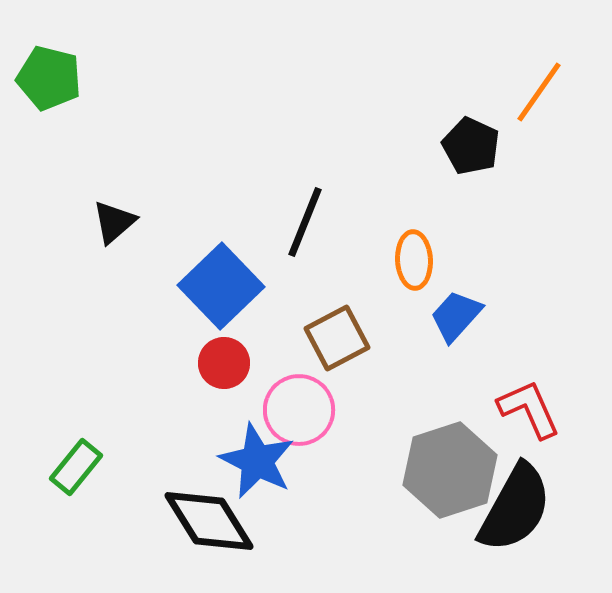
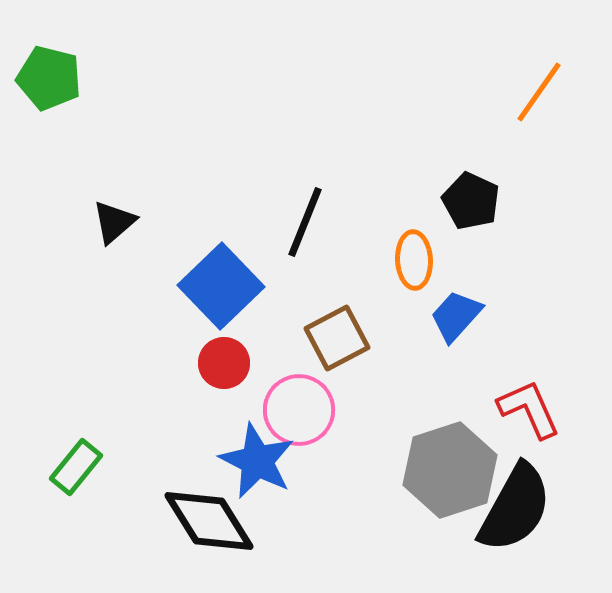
black pentagon: moved 55 px down
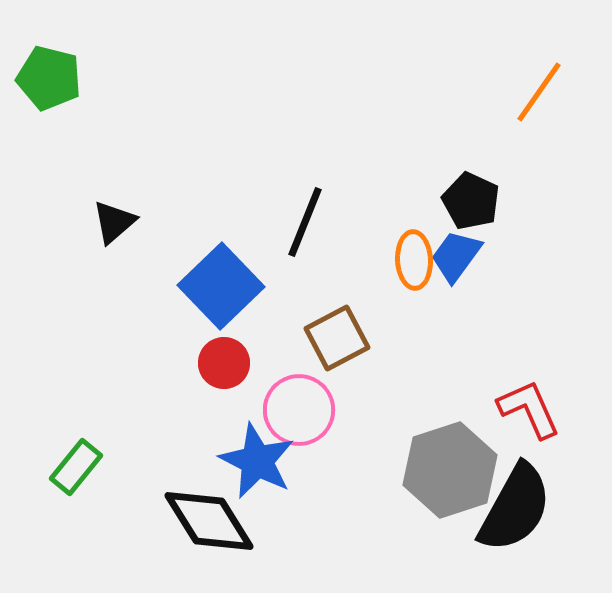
blue trapezoid: moved 60 px up; rotated 6 degrees counterclockwise
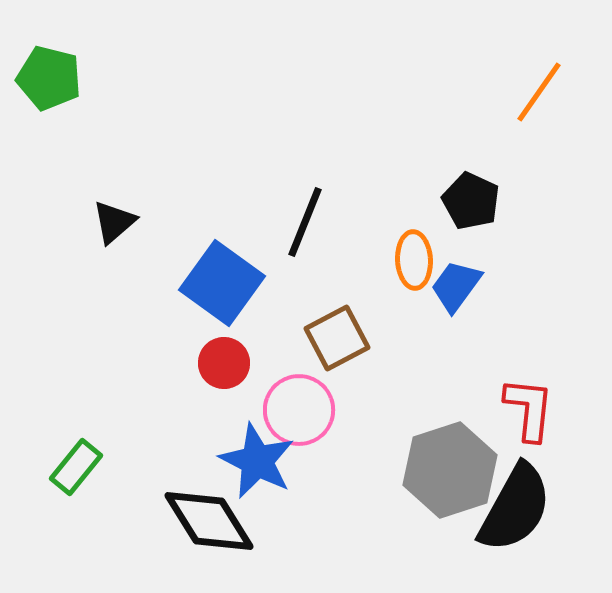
blue trapezoid: moved 30 px down
blue square: moved 1 px right, 3 px up; rotated 10 degrees counterclockwise
red L-shape: rotated 30 degrees clockwise
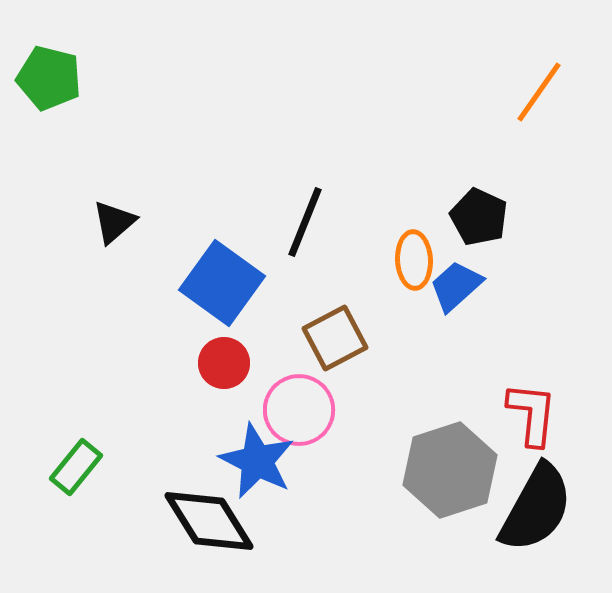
black pentagon: moved 8 px right, 16 px down
blue trapezoid: rotated 12 degrees clockwise
brown square: moved 2 px left
red L-shape: moved 3 px right, 5 px down
black semicircle: moved 21 px right
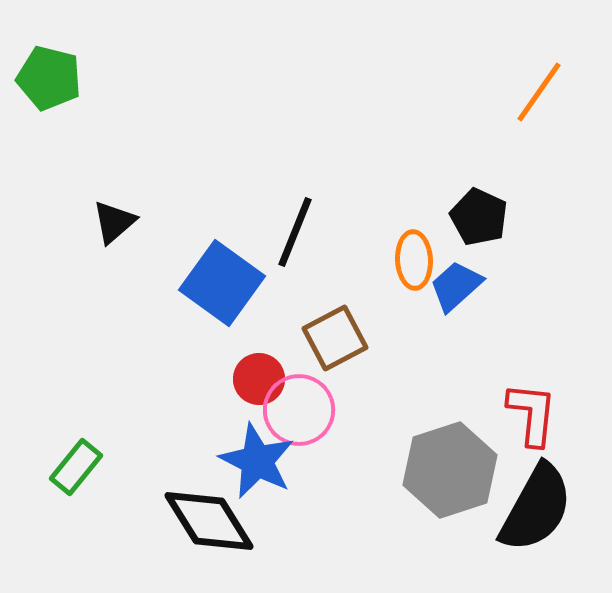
black line: moved 10 px left, 10 px down
red circle: moved 35 px right, 16 px down
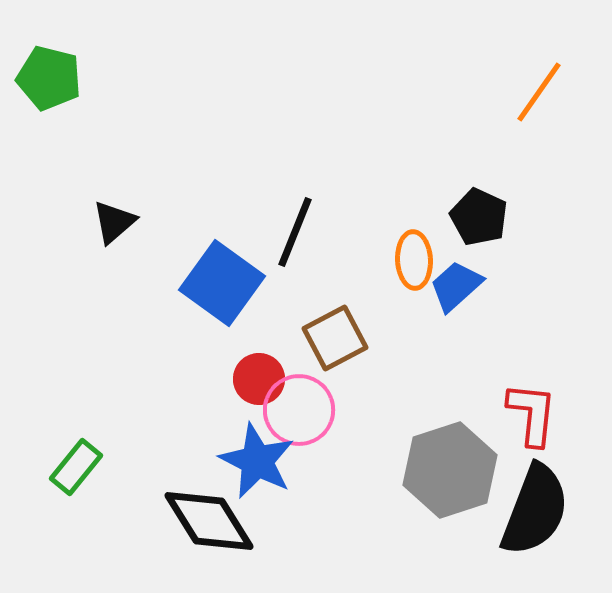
black semicircle: moved 1 px left, 2 px down; rotated 8 degrees counterclockwise
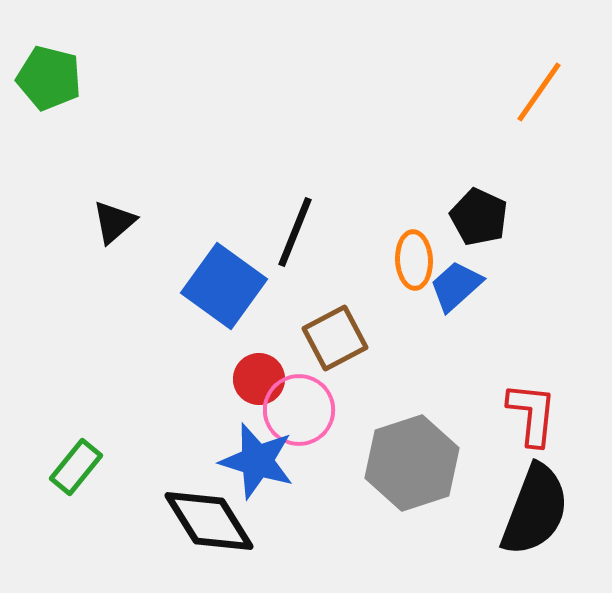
blue square: moved 2 px right, 3 px down
blue star: rotated 10 degrees counterclockwise
gray hexagon: moved 38 px left, 7 px up
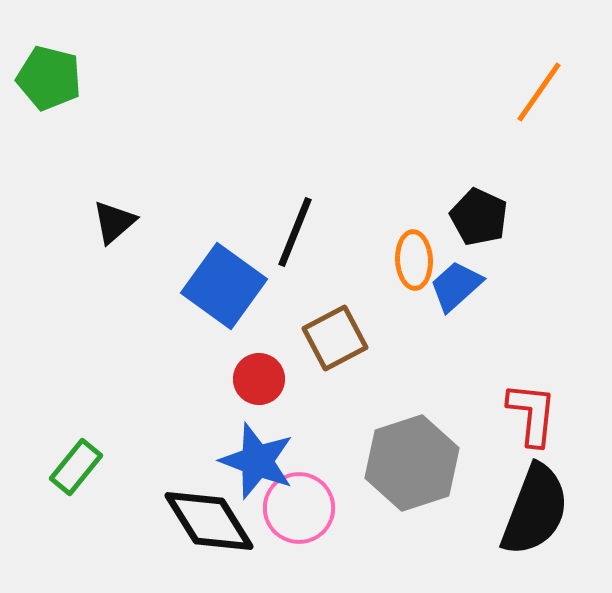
pink circle: moved 98 px down
blue star: rotated 4 degrees clockwise
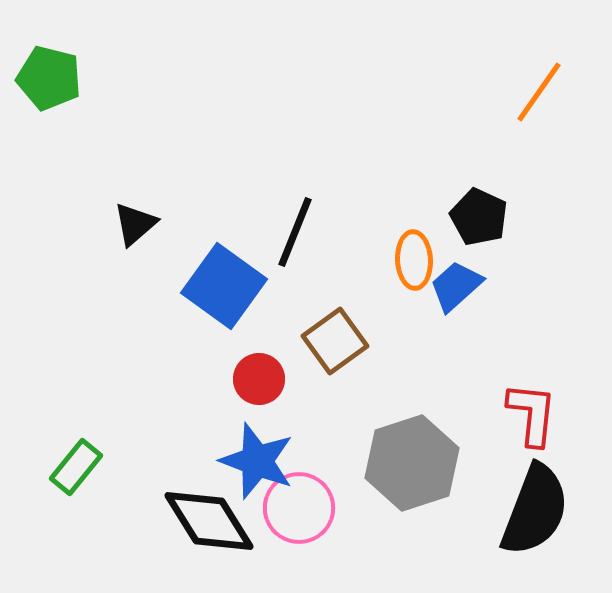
black triangle: moved 21 px right, 2 px down
brown square: moved 3 px down; rotated 8 degrees counterclockwise
